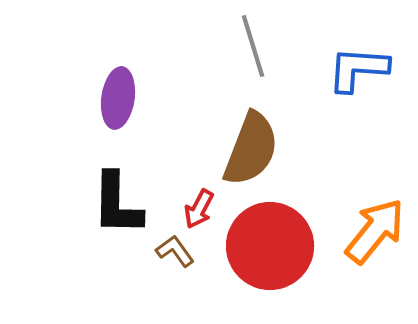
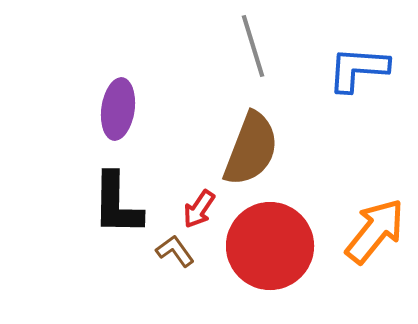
purple ellipse: moved 11 px down
red arrow: rotated 6 degrees clockwise
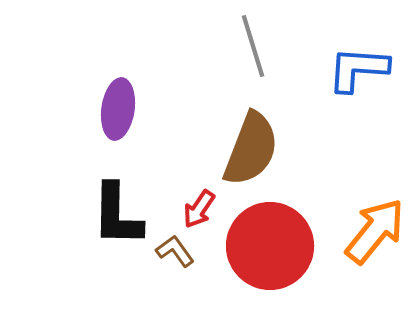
black L-shape: moved 11 px down
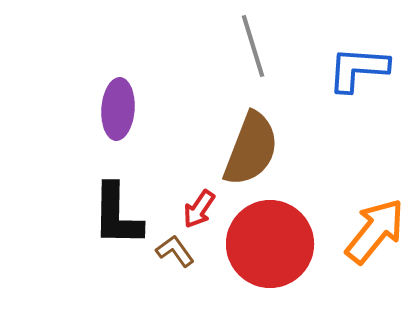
purple ellipse: rotated 4 degrees counterclockwise
red circle: moved 2 px up
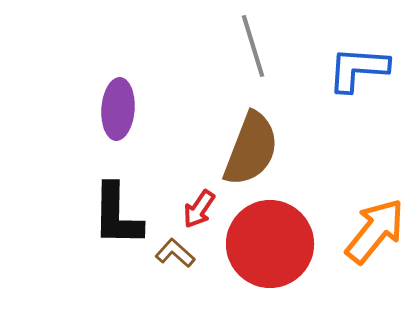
brown L-shape: moved 2 px down; rotated 12 degrees counterclockwise
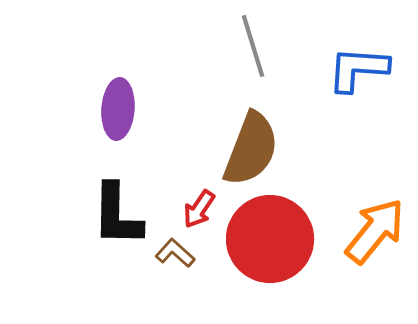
red circle: moved 5 px up
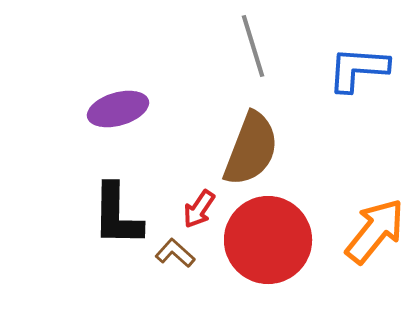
purple ellipse: rotated 70 degrees clockwise
red circle: moved 2 px left, 1 px down
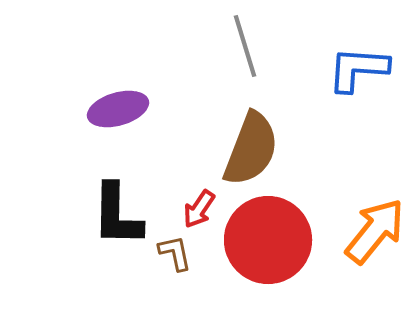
gray line: moved 8 px left
brown L-shape: rotated 36 degrees clockwise
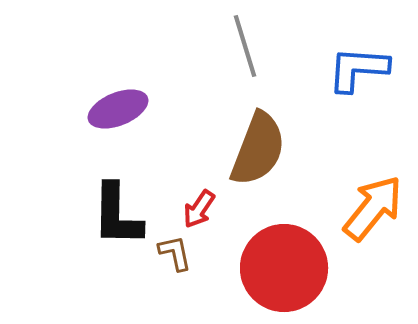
purple ellipse: rotated 6 degrees counterclockwise
brown semicircle: moved 7 px right
orange arrow: moved 2 px left, 23 px up
red circle: moved 16 px right, 28 px down
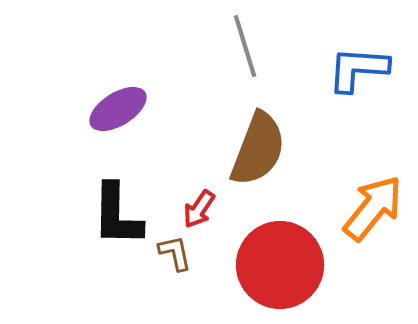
purple ellipse: rotated 10 degrees counterclockwise
red circle: moved 4 px left, 3 px up
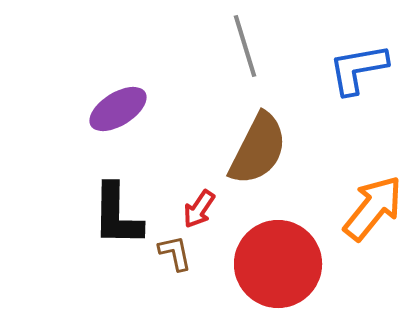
blue L-shape: rotated 14 degrees counterclockwise
brown semicircle: rotated 6 degrees clockwise
red circle: moved 2 px left, 1 px up
